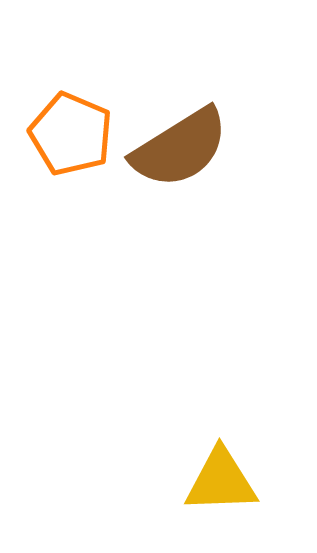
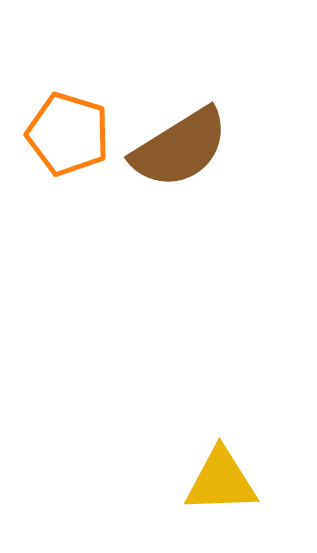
orange pentagon: moved 3 px left; rotated 6 degrees counterclockwise
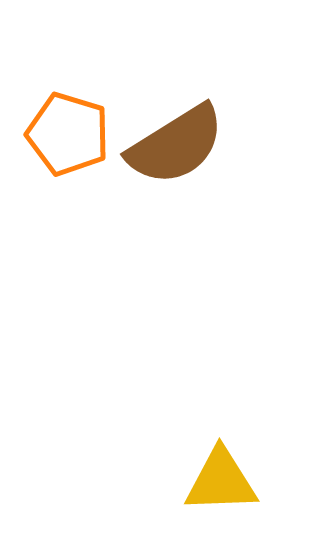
brown semicircle: moved 4 px left, 3 px up
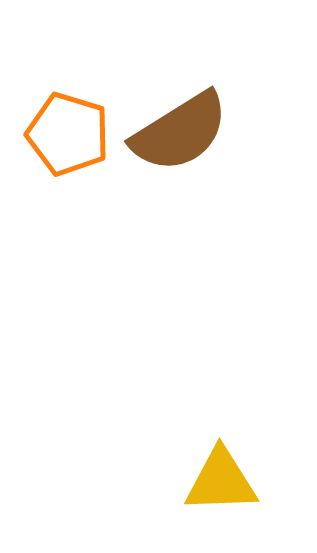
brown semicircle: moved 4 px right, 13 px up
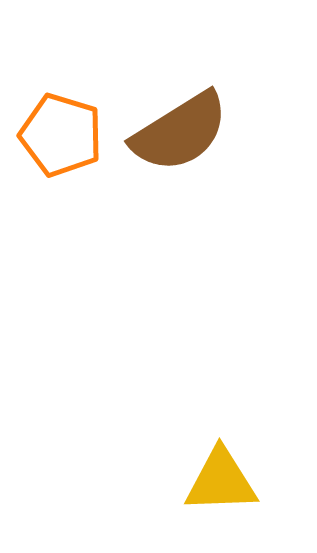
orange pentagon: moved 7 px left, 1 px down
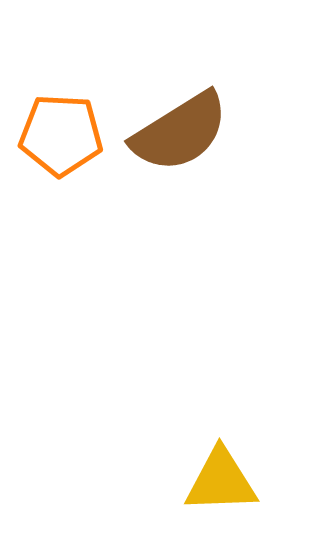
orange pentagon: rotated 14 degrees counterclockwise
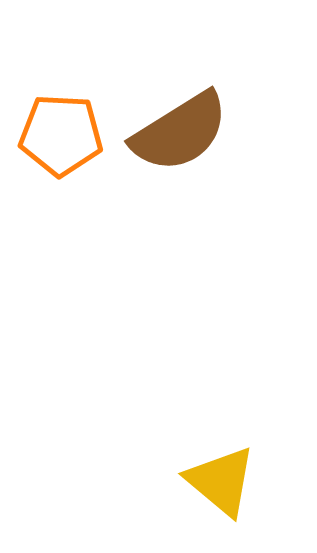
yellow triangle: rotated 42 degrees clockwise
